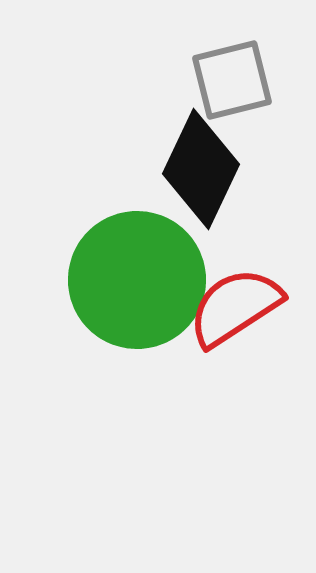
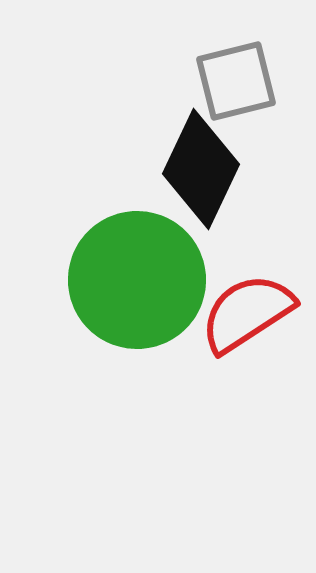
gray square: moved 4 px right, 1 px down
red semicircle: moved 12 px right, 6 px down
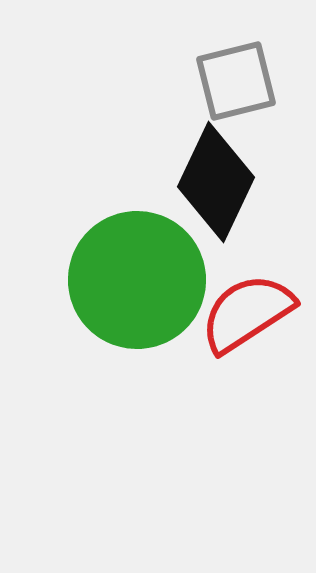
black diamond: moved 15 px right, 13 px down
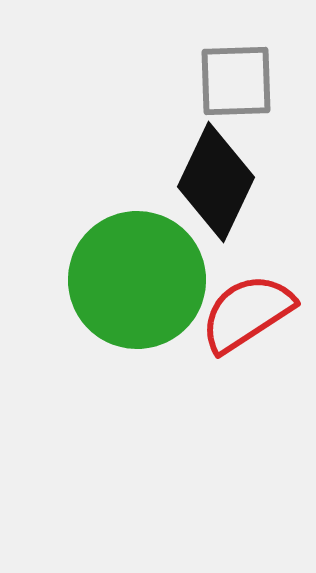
gray square: rotated 12 degrees clockwise
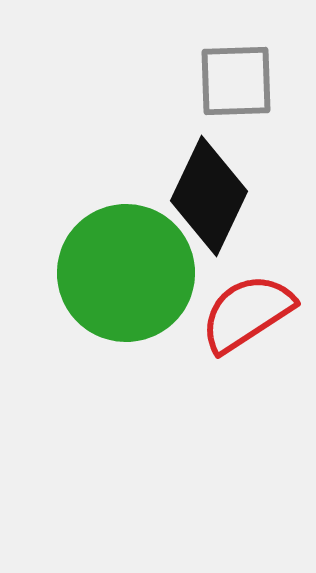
black diamond: moved 7 px left, 14 px down
green circle: moved 11 px left, 7 px up
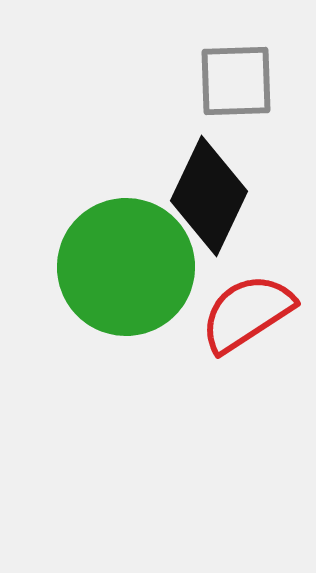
green circle: moved 6 px up
